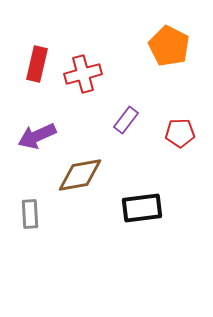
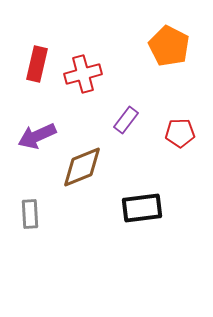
brown diamond: moved 2 px right, 8 px up; rotated 12 degrees counterclockwise
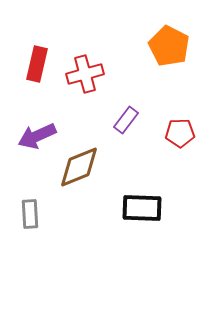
red cross: moved 2 px right
brown diamond: moved 3 px left
black rectangle: rotated 9 degrees clockwise
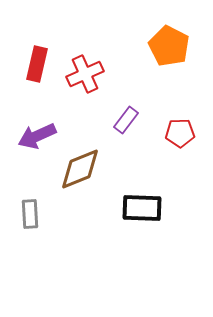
red cross: rotated 9 degrees counterclockwise
brown diamond: moved 1 px right, 2 px down
